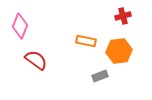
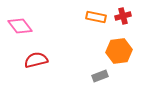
pink diamond: rotated 60 degrees counterclockwise
orange rectangle: moved 10 px right, 24 px up
red semicircle: rotated 50 degrees counterclockwise
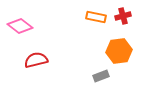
pink diamond: rotated 15 degrees counterclockwise
gray rectangle: moved 1 px right
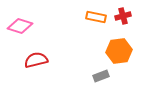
pink diamond: rotated 20 degrees counterclockwise
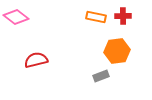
red cross: rotated 14 degrees clockwise
pink diamond: moved 4 px left, 9 px up; rotated 20 degrees clockwise
orange hexagon: moved 2 px left
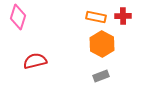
pink diamond: moved 2 px right; rotated 70 degrees clockwise
orange hexagon: moved 15 px left, 7 px up; rotated 25 degrees counterclockwise
red semicircle: moved 1 px left, 1 px down
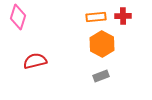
orange rectangle: rotated 18 degrees counterclockwise
